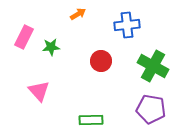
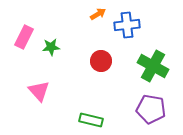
orange arrow: moved 20 px right
green rectangle: rotated 15 degrees clockwise
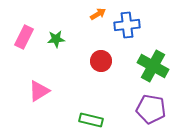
green star: moved 5 px right, 8 px up
pink triangle: rotated 40 degrees clockwise
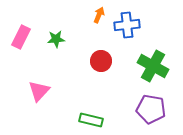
orange arrow: moved 1 px right, 1 px down; rotated 35 degrees counterclockwise
pink rectangle: moved 3 px left
pink triangle: rotated 15 degrees counterclockwise
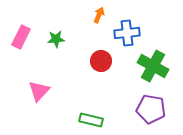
blue cross: moved 8 px down
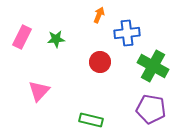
pink rectangle: moved 1 px right
red circle: moved 1 px left, 1 px down
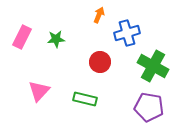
blue cross: rotated 10 degrees counterclockwise
purple pentagon: moved 2 px left, 2 px up
green rectangle: moved 6 px left, 21 px up
